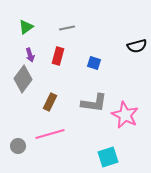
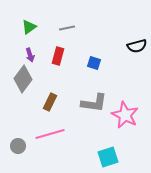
green triangle: moved 3 px right
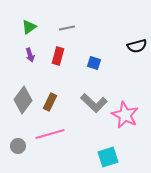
gray diamond: moved 21 px down
gray L-shape: rotated 36 degrees clockwise
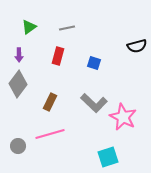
purple arrow: moved 11 px left; rotated 16 degrees clockwise
gray diamond: moved 5 px left, 16 px up
pink star: moved 2 px left, 2 px down
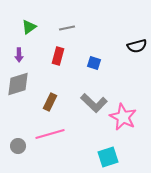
gray diamond: rotated 36 degrees clockwise
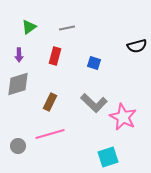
red rectangle: moved 3 px left
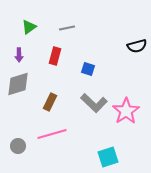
blue square: moved 6 px left, 6 px down
pink star: moved 3 px right, 6 px up; rotated 12 degrees clockwise
pink line: moved 2 px right
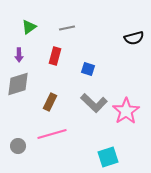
black semicircle: moved 3 px left, 8 px up
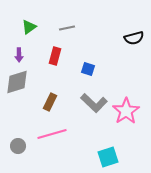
gray diamond: moved 1 px left, 2 px up
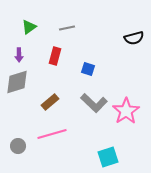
brown rectangle: rotated 24 degrees clockwise
